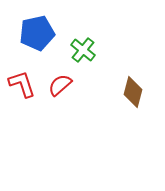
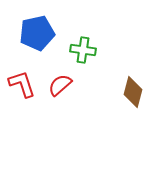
green cross: rotated 30 degrees counterclockwise
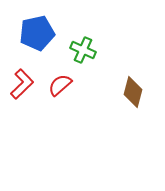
green cross: rotated 15 degrees clockwise
red L-shape: rotated 64 degrees clockwise
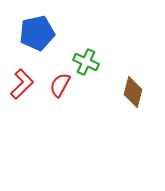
green cross: moved 3 px right, 12 px down
red semicircle: rotated 20 degrees counterclockwise
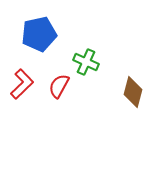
blue pentagon: moved 2 px right, 1 px down
red semicircle: moved 1 px left, 1 px down
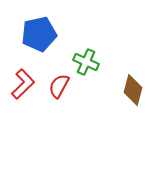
red L-shape: moved 1 px right
brown diamond: moved 2 px up
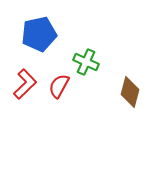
red L-shape: moved 2 px right
brown diamond: moved 3 px left, 2 px down
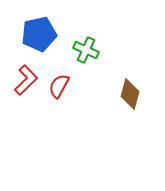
green cross: moved 12 px up
red L-shape: moved 1 px right, 4 px up
brown diamond: moved 2 px down
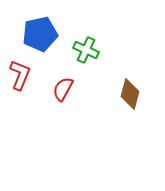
blue pentagon: moved 1 px right
red L-shape: moved 6 px left, 5 px up; rotated 24 degrees counterclockwise
red semicircle: moved 4 px right, 3 px down
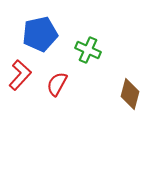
green cross: moved 2 px right
red L-shape: rotated 20 degrees clockwise
red semicircle: moved 6 px left, 5 px up
